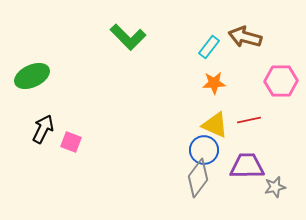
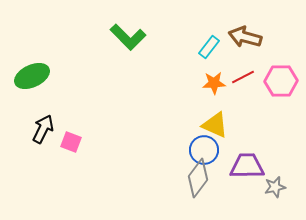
red line: moved 6 px left, 43 px up; rotated 15 degrees counterclockwise
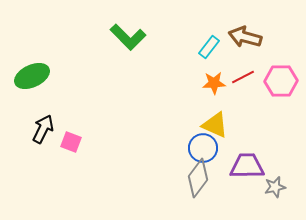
blue circle: moved 1 px left, 2 px up
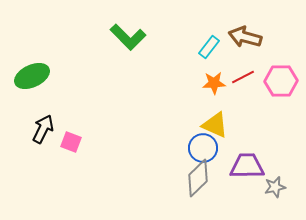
gray diamond: rotated 9 degrees clockwise
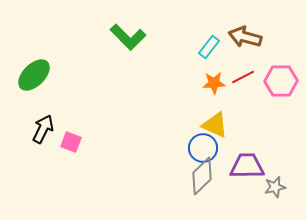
green ellipse: moved 2 px right, 1 px up; rotated 20 degrees counterclockwise
gray diamond: moved 4 px right, 2 px up
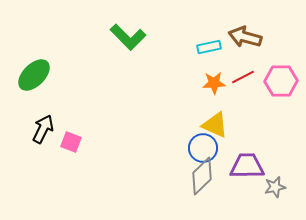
cyan rectangle: rotated 40 degrees clockwise
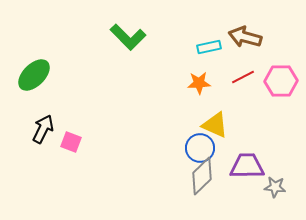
orange star: moved 15 px left
blue circle: moved 3 px left
gray star: rotated 20 degrees clockwise
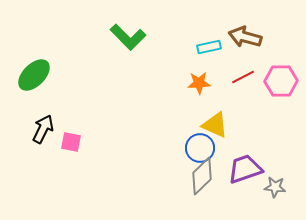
pink square: rotated 10 degrees counterclockwise
purple trapezoid: moved 2 px left, 3 px down; rotated 18 degrees counterclockwise
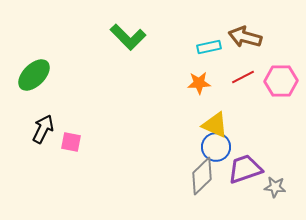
blue circle: moved 16 px right, 1 px up
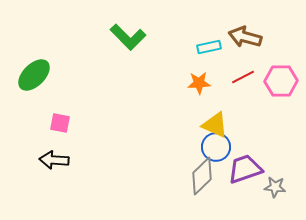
black arrow: moved 11 px right, 31 px down; rotated 112 degrees counterclockwise
pink square: moved 11 px left, 19 px up
